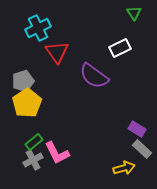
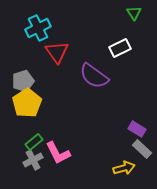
pink L-shape: moved 1 px right
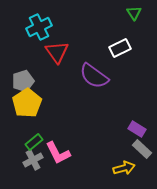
cyan cross: moved 1 px right, 1 px up
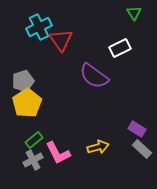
red triangle: moved 4 px right, 12 px up
green rectangle: moved 2 px up
yellow arrow: moved 26 px left, 21 px up
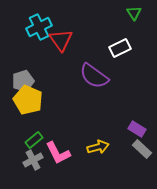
yellow pentagon: moved 1 px right, 3 px up; rotated 16 degrees counterclockwise
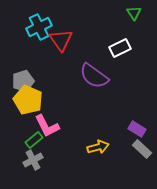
pink L-shape: moved 11 px left, 27 px up
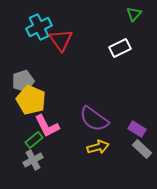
green triangle: moved 1 px down; rotated 14 degrees clockwise
purple semicircle: moved 43 px down
yellow pentagon: moved 3 px right
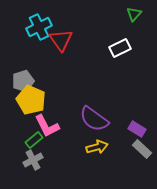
yellow arrow: moved 1 px left
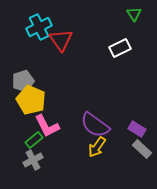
green triangle: rotated 14 degrees counterclockwise
purple semicircle: moved 1 px right, 6 px down
yellow arrow: rotated 140 degrees clockwise
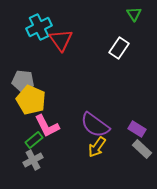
white rectangle: moved 1 px left; rotated 30 degrees counterclockwise
gray pentagon: rotated 25 degrees clockwise
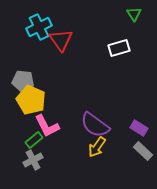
white rectangle: rotated 40 degrees clockwise
purple rectangle: moved 2 px right, 1 px up
gray rectangle: moved 1 px right, 2 px down
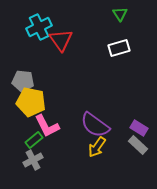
green triangle: moved 14 px left
yellow pentagon: moved 2 px down; rotated 12 degrees counterclockwise
gray rectangle: moved 5 px left, 6 px up
